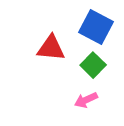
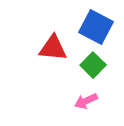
red triangle: moved 2 px right
pink arrow: moved 1 px down
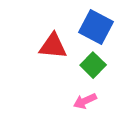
red triangle: moved 2 px up
pink arrow: moved 1 px left
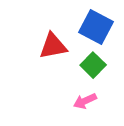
red triangle: rotated 16 degrees counterclockwise
